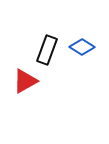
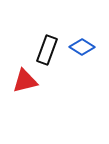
red triangle: rotated 16 degrees clockwise
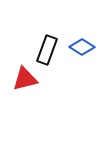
red triangle: moved 2 px up
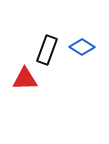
red triangle: rotated 12 degrees clockwise
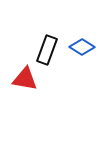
red triangle: rotated 12 degrees clockwise
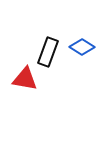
black rectangle: moved 1 px right, 2 px down
